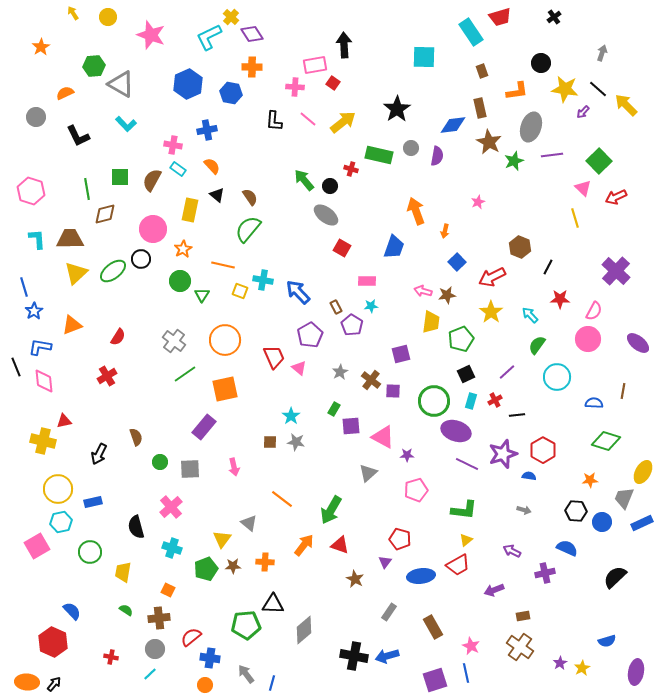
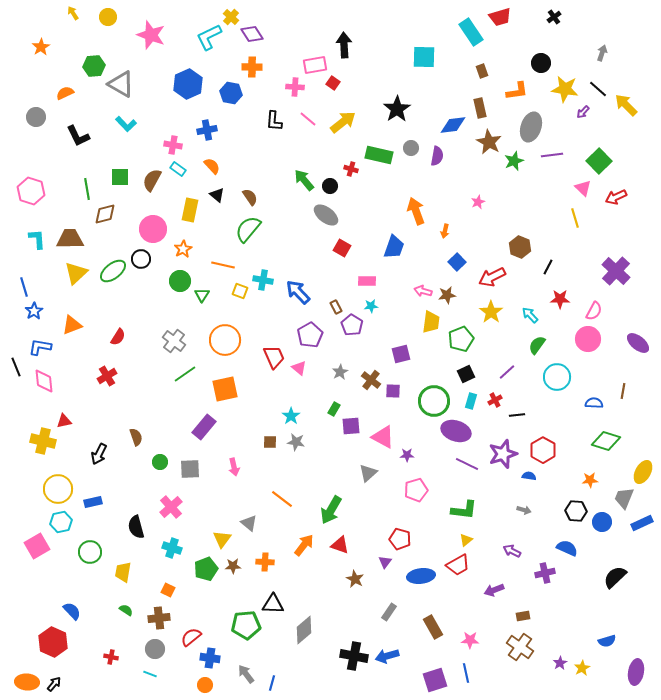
pink star at (471, 646): moved 1 px left, 6 px up; rotated 24 degrees counterclockwise
cyan line at (150, 674): rotated 64 degrees clockwise
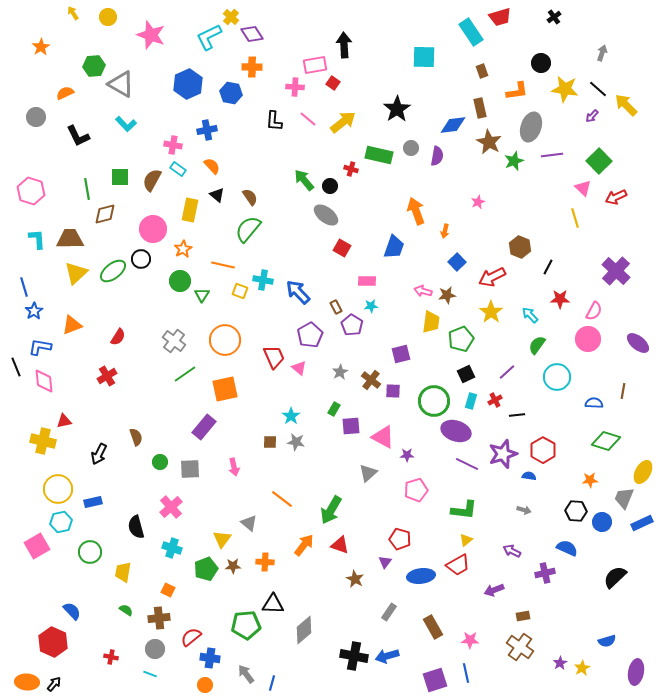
purple arrow at (583, 112): moved 9 px right, 4 px down
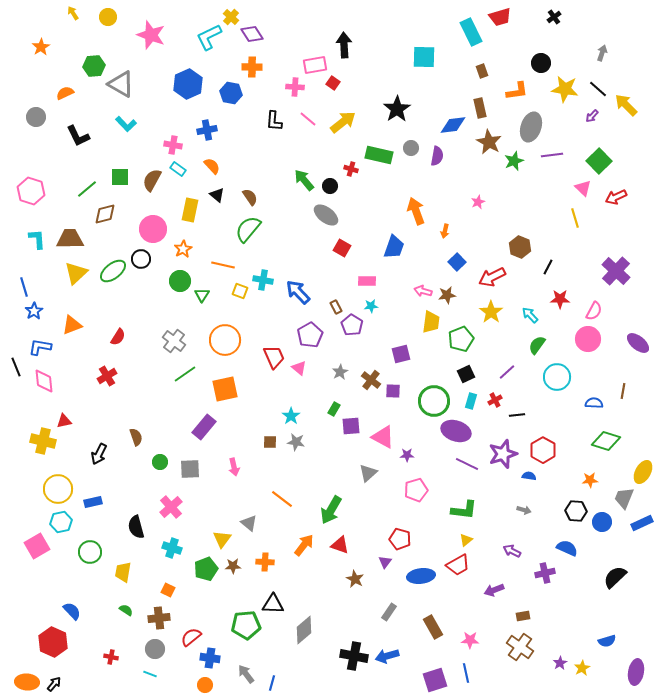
cyan rectangle at (471, 32): rotated 8 degrees clockwise
green line at (87, 189): rotated 60 degrees clockwise
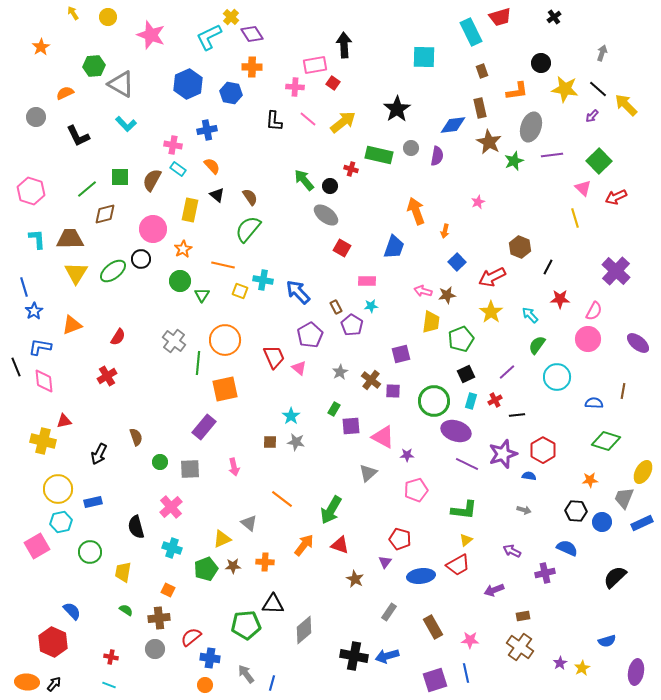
yellow triangle at (76, 273): rotated 15 degrees counterclockwise
green line at (185, 374): moved 13 px right, 11 px up; rotated 50 degrees counterclockwise
yellow triangle at (222, 539): rotated 30 degrees clockwise
cyan line at (150, 674): moved 41 px left, 11 px down
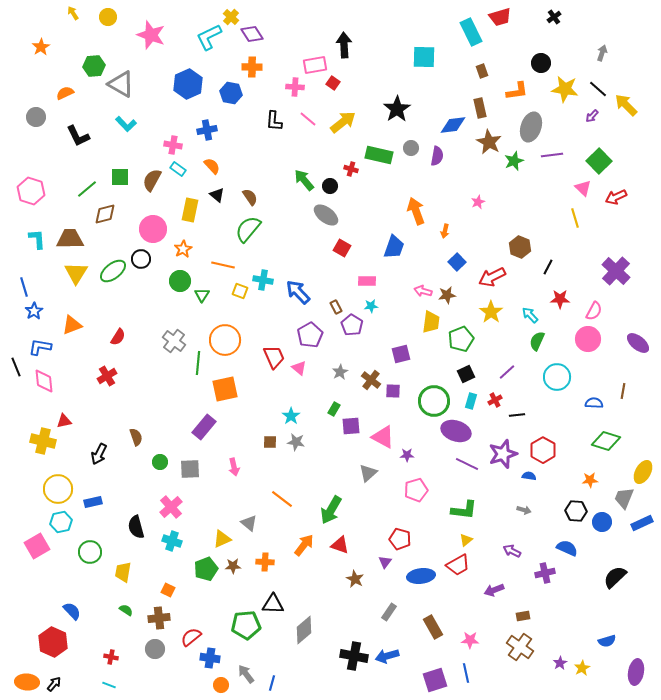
green semicircle at (537, 345): moved 4 px up; rotated 12 degrees counterclockwise
cyan cross at (172, 548): moved 7 px up
orange circle at (205, 685): moved 16 px right
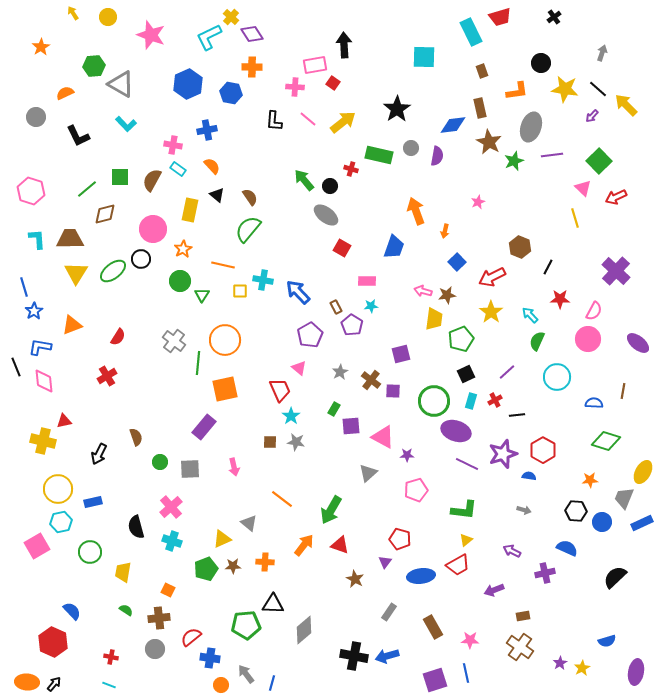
yellow square at (240, 291): rotated 21 degrees counterclockwise
yellow trapezoid at (431, 322): moved 3 px right, 3 px up
red trapezoid at (274, 357): moved 6 px right, 33 px down
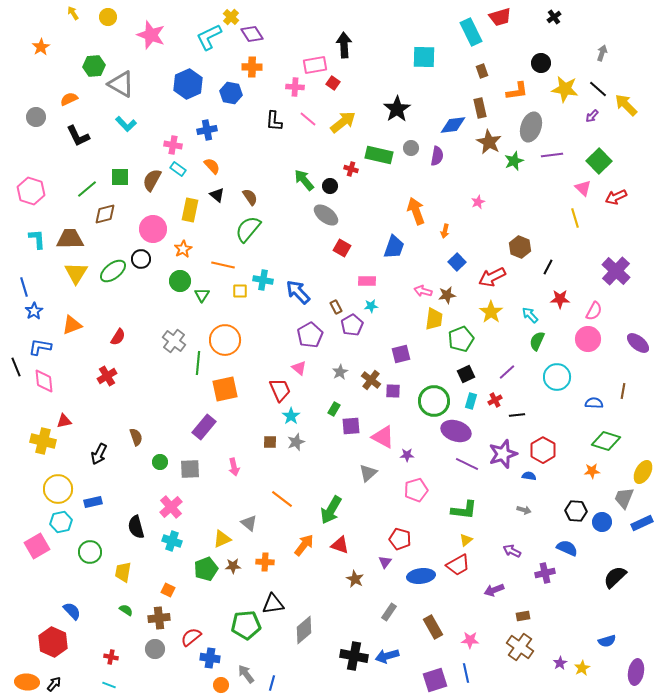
orange semicircle at (65, 93): moved 4 px right, 6 px down
purple pentagon at (352, 325): rotated 10 degrees clockwise
gray star at (296, 442): rotated 30 degrees counterclockwise
orange star at (590, 480): moved 2 px right, 9 px up
black triangle at (273, 604): rotated 10 degrees counterclockwise
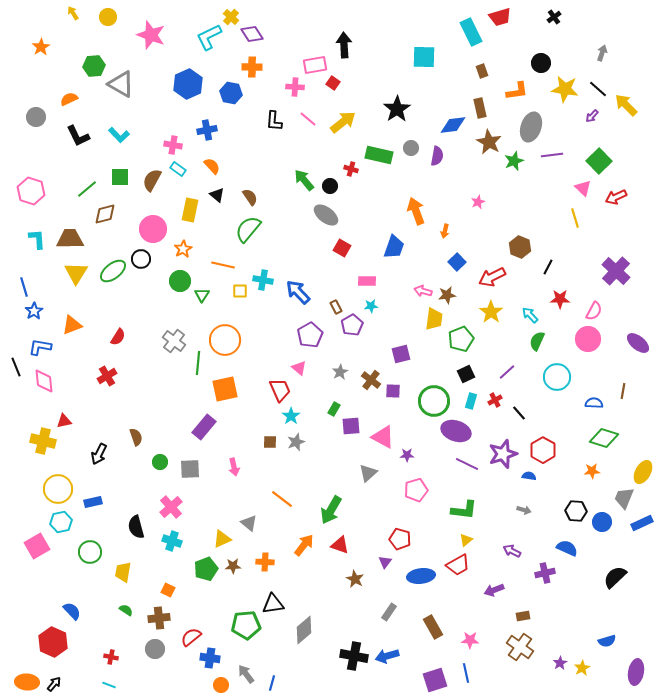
cyan L-shape at (126, 124): moved 7 px left, 11 px down
black line at (517, 415): moved 2 px right, 2 px up; rotated 56 degrees clockwise
green diamond at (606, 441): moved 2 px left, 3 px up
